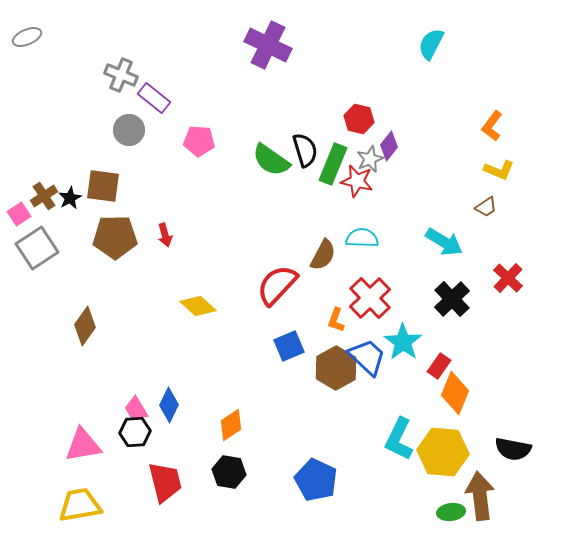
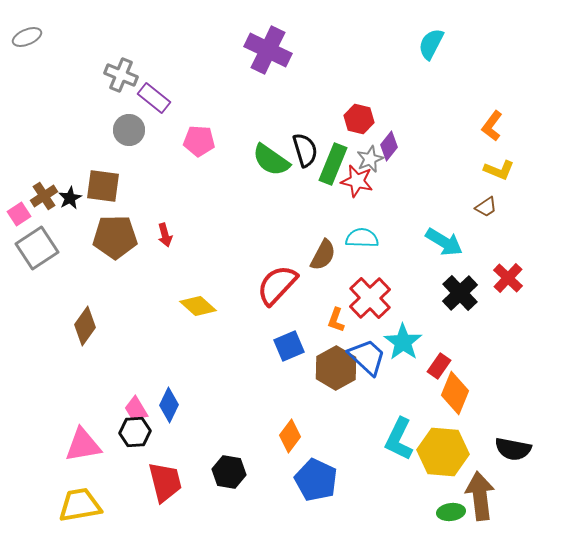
purple cross at (268, 45): moved 5 px down
black cross at (452, 299): moved 8 px right, 6 px up
orange diamond at (231, 425): moved 59 px right, 11 px down; rotated 20 degrees counterclockwise
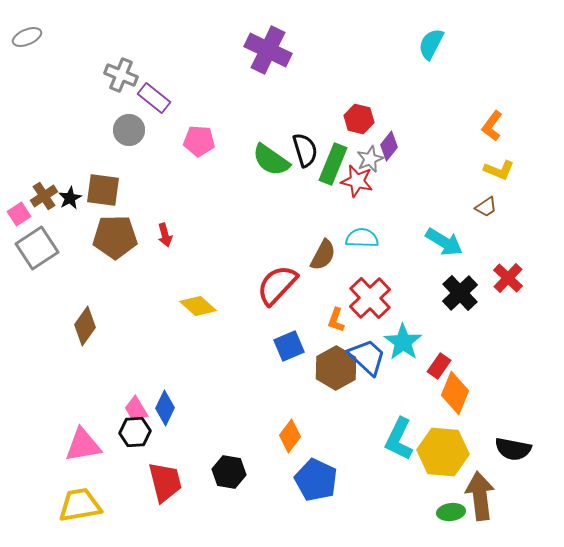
brown square at (103, 186): moved 4 px down
blue diamond at (169, 405): moved 4 px left, 3 px down
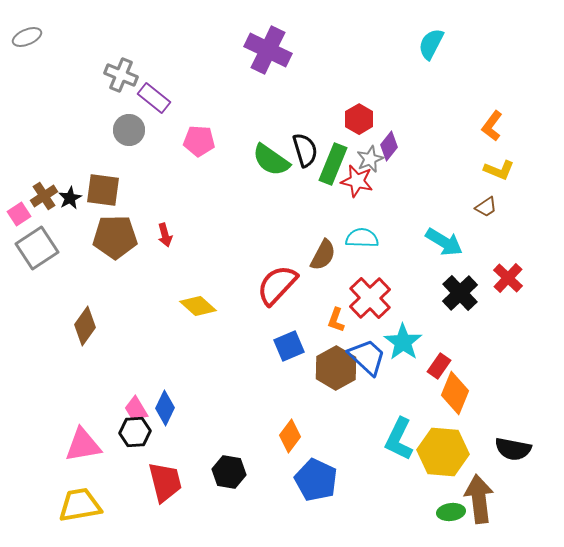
red hexagon at (359, 119): rotated 16 degrees clockwise
brown arrow at (480, 496): moved 1 px left, 3 px down
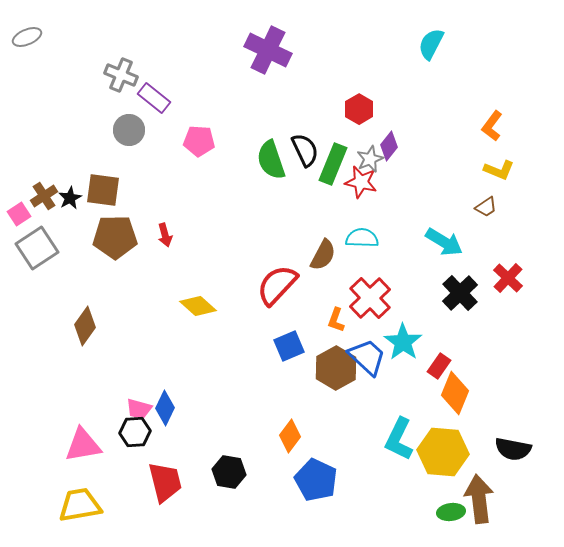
red hexagon at (359, 119): moved 10 px up
black semicircle at (305, 150): rotated 8 degrees counterclockwise
green semicircle at (271, 160): rotated 36 degrees clockwise
red star at (357, 181): moved 4 px right, 1 px down
pink trapezoid at (136, 409): moved 3 px right; rotated 44 degrees counterclockwise
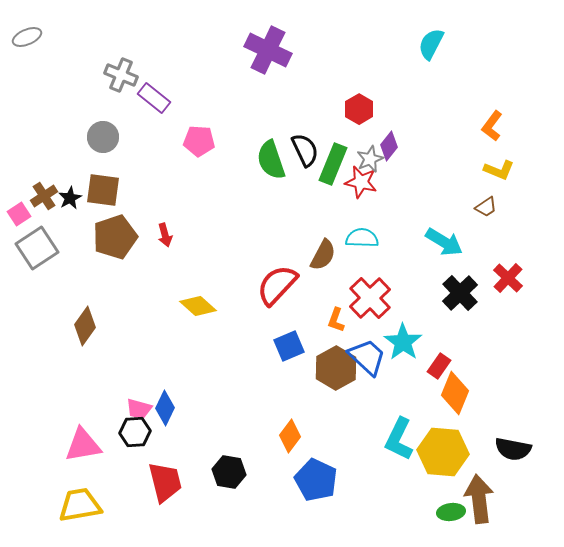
gray circle at (129, 130): moved 26 px left, 7 px down
brown pentagon at (115, 237): rotated 18 degrees counterclockwise
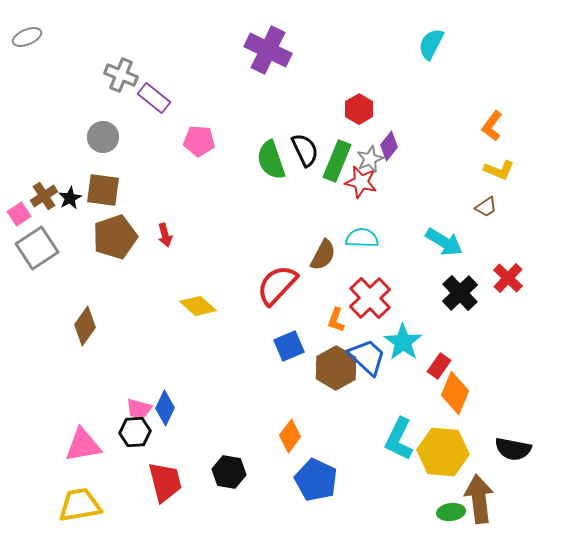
green rectangle at (333, 164): moved 4 px right, 3 px up
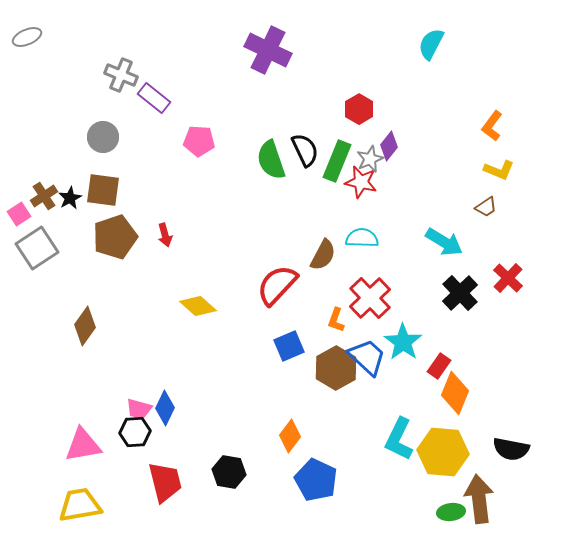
black semicircle at (513, 449): moved 2 px left
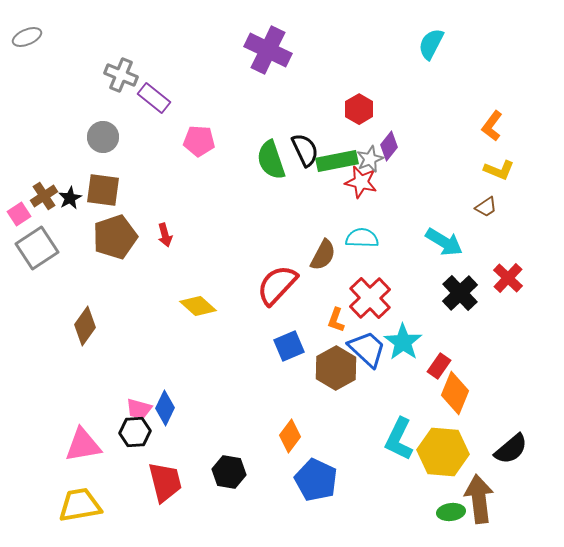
green rectangle at (337, 161): rotated 57 degrees clockwise
blue trapezoid at (367, 357): moved 8 px up
black semicircle at (511, 449): rotated 51 degrees counterclockwise
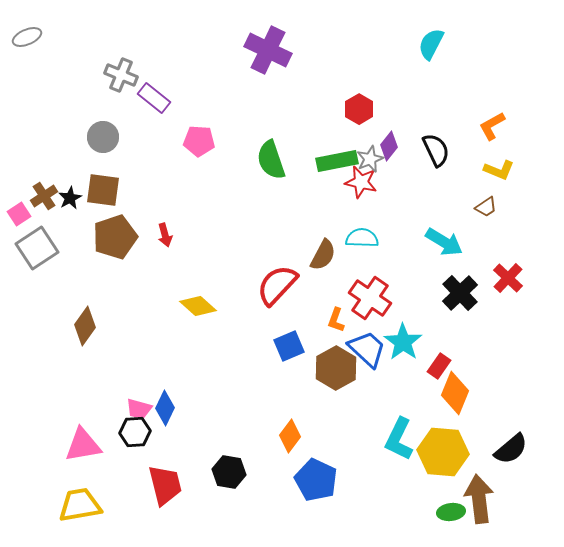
orange L-shape at (492, 126): rotated 24 degrees clockwise
black semicircle at (305, 150): moved 131 px right
red cross at (370, 298): rotated 12 degrees counterclockwise
red trapezoid at (165, 482): moved 3 px down
